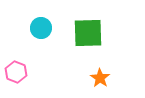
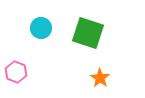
green square: rotated 20 degrees clockwise
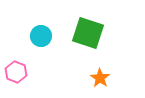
cyan circle: moved 8 px down
